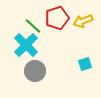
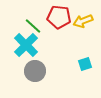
red pentagon: moved 2 px right, 1 px up; rotated 25 degrees clockwise
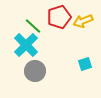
red pentagon: rotated 25 degrees counterclockwise
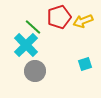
green line: moved 1 px down
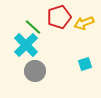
yellow arrow: moved 1 px right, 2 px down
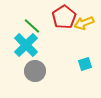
red pentagon: moved 5 px right; rotated 15 degrees counterclockwise
green line: moved 1 px left, 1 px up
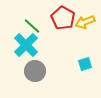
red pentagon: moved 1 px left, 1 px down; rotated 10 degrees counterclockwise
yellow arrow: moved 1 px right, 1 px up
